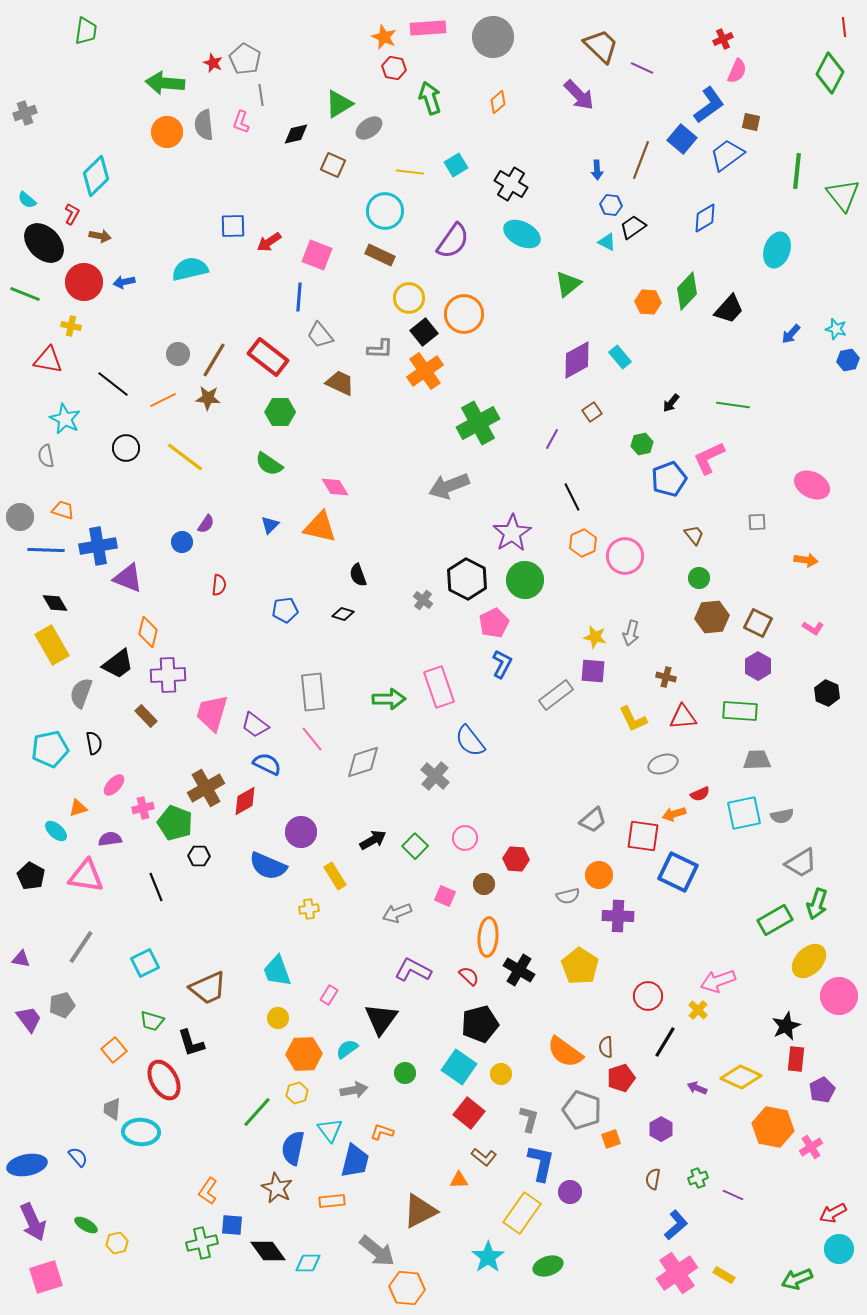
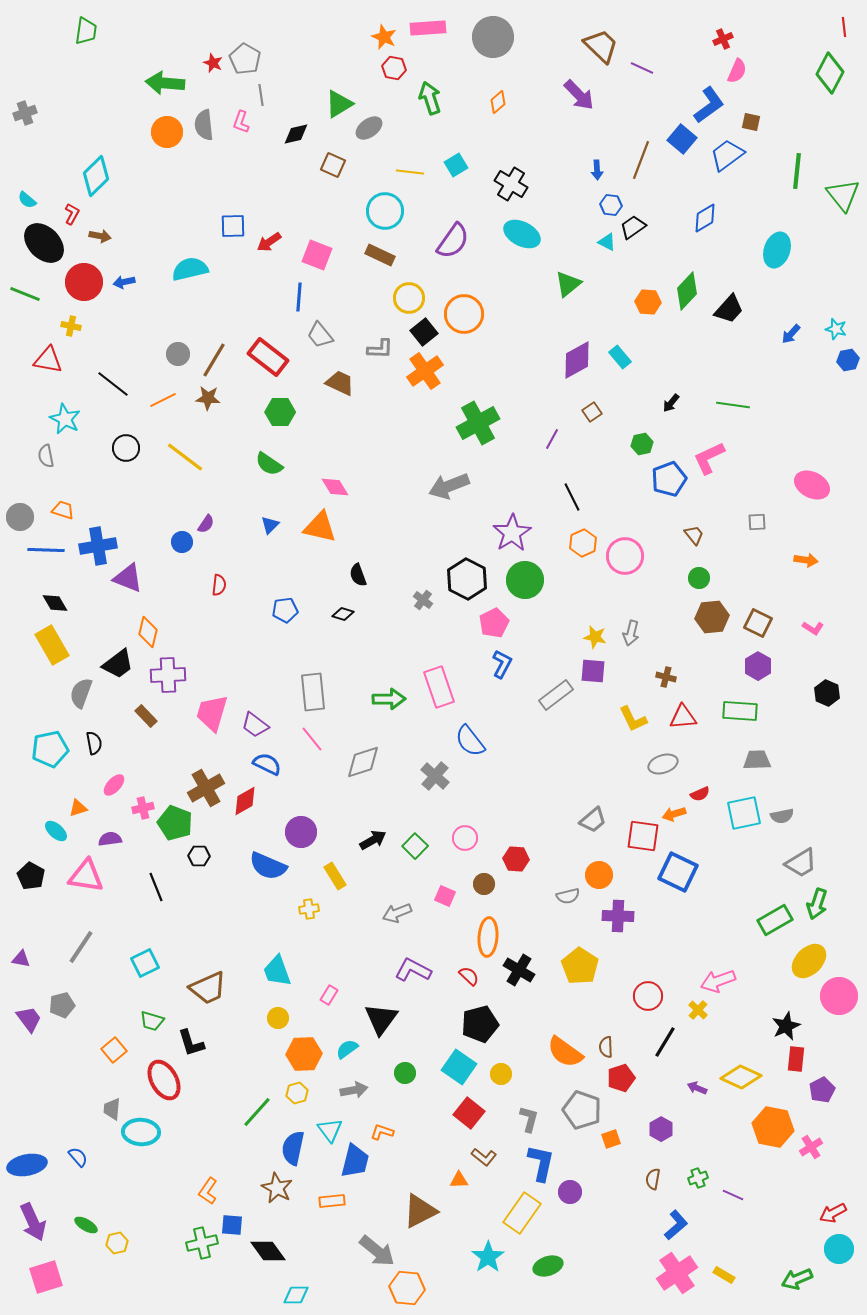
cyan diamond at (308, 1263): moved 12 px left, 32 px down
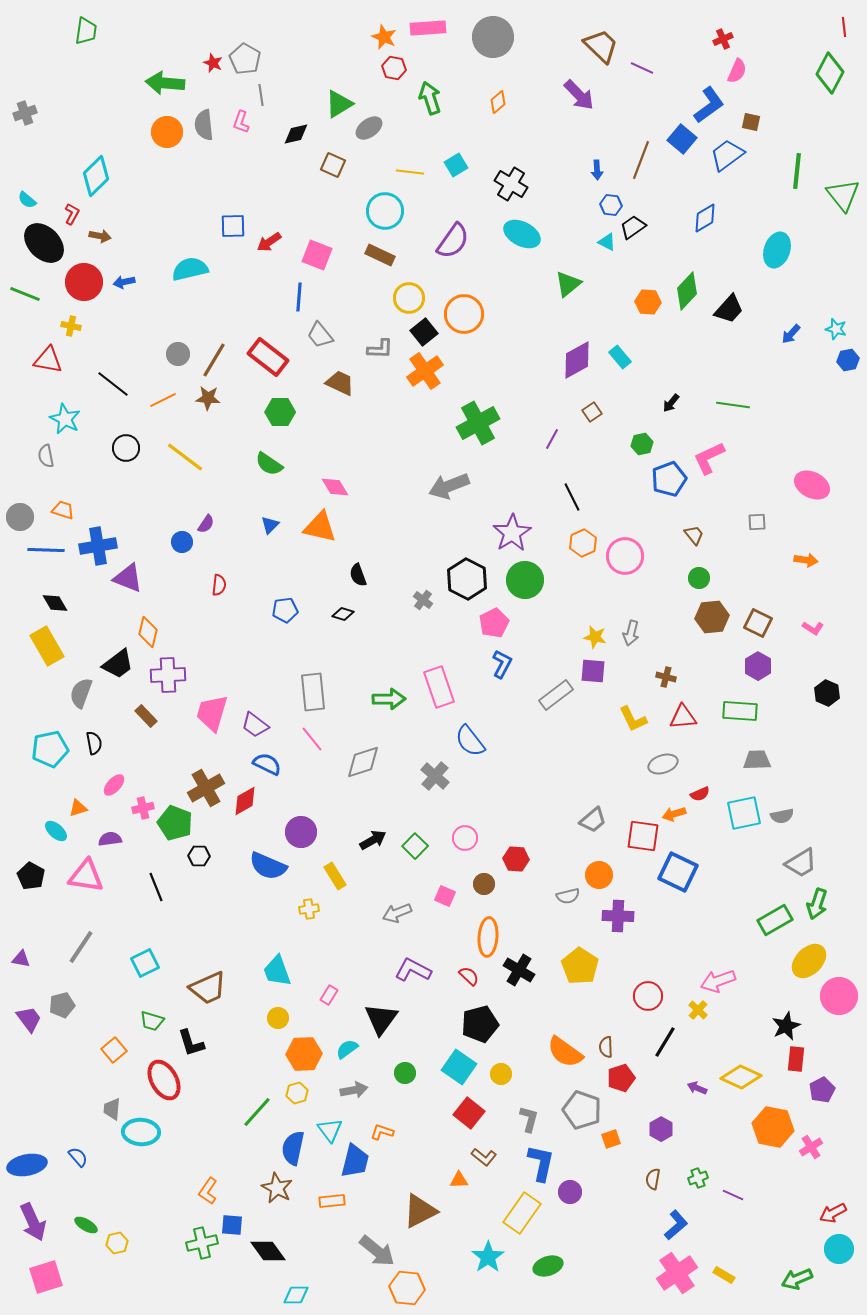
yellow rectangle at (52, 645): moved 5 px left, 1 px down
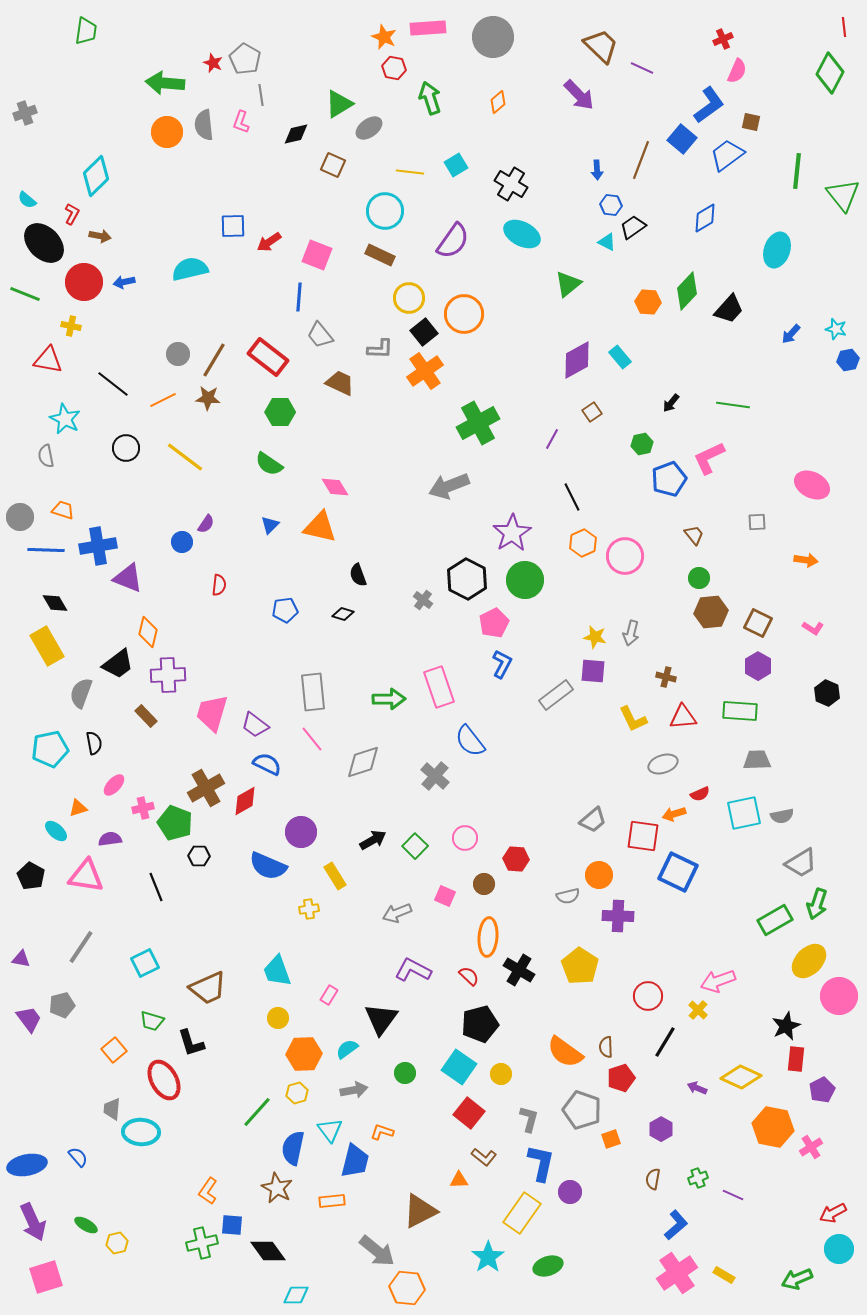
brown hexagon at (712, 617): moved 1 px left, 5 px up
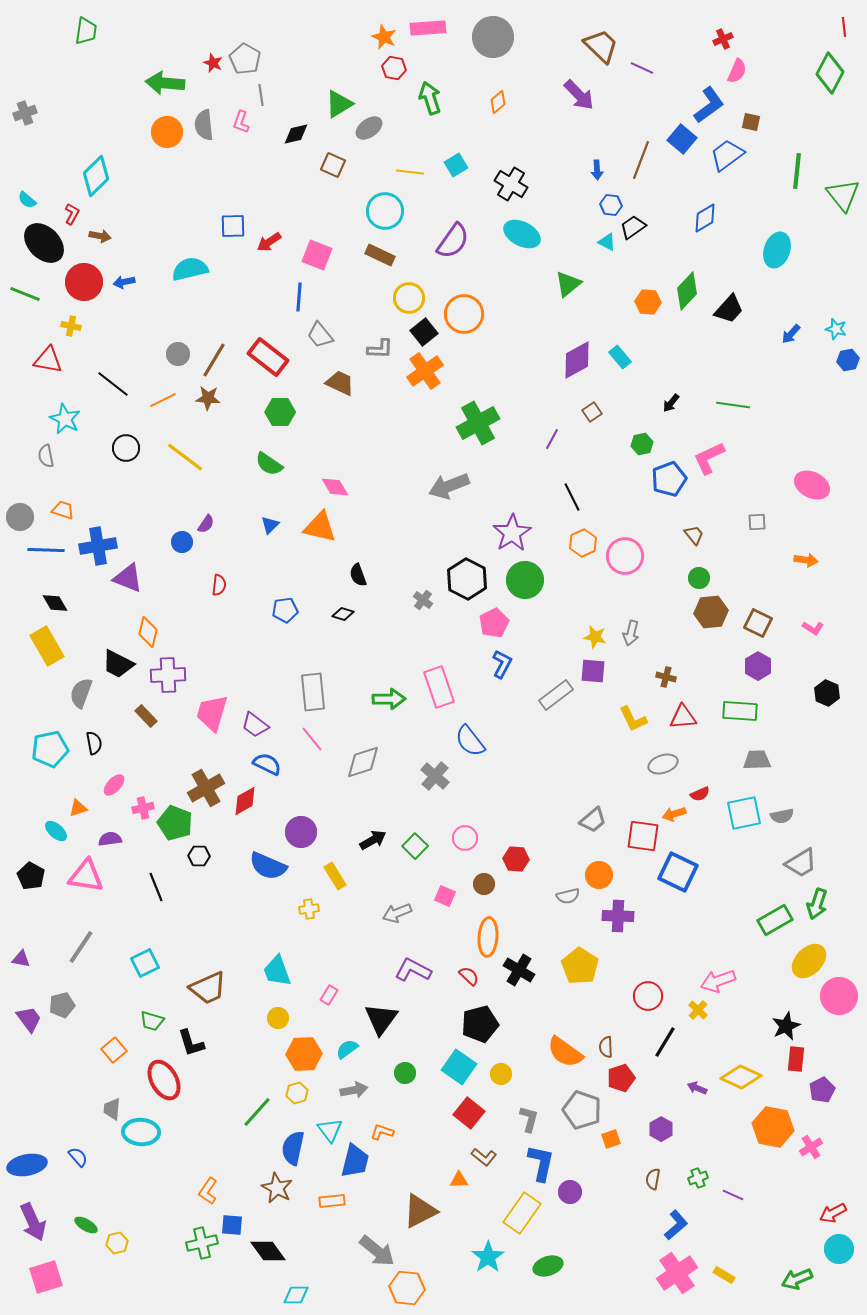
black trapezoid at (118, 664): rotated 64 degrees clockwise
